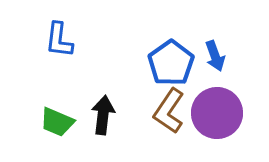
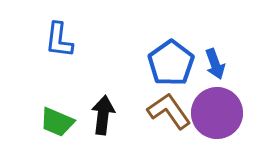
blue arrow: moved 8 px down
brown L-shape: rotated 111 degrees clockwise
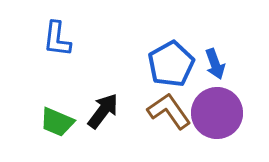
blue L-shape: moved 2 px left, 1 px up
blue pentagon: moved 1 px down; rotated 6 degrees clockwise
black arrow: moved 4 px up; rotated 30 degrees clockwise
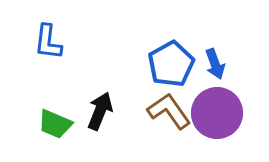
blue L-shape: moved 9 px left, 3 px down
black arrow: moved 3 px left; rotated 15 degrees counterclockwise
green trapezoid: moved 2 px left, 2 px down
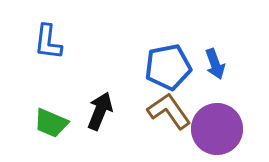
blue pentagon: moved 3 px left, 3 px down; rotated 18 degrees clockwise
purple circle: moved 16 px down
green trapezoid: moved 4 px left, 1 px up
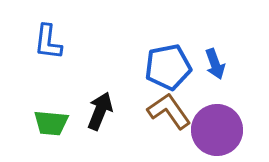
green trapezoid: rotated 18 degrees counterclockwise
purple circle: moved 1 px down
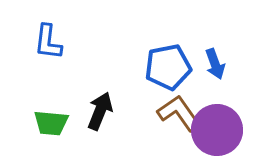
brown L-shape: moved 10 px right, 2 px down
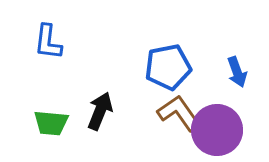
blue arrow: moved 22 px right, 8 px down
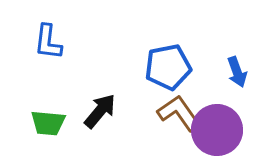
black arrow: rotated 18 degrees clockwise
green trapezoid: moved 3 px left
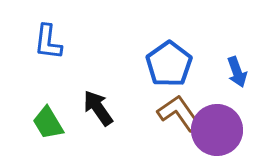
blue pentagon: moved 1 px right, 3 px up; rotated 24 degrees counterclockwise
black arrow: moved 2 px left, 3 px up; rotated 75 degrees counterclockwise
green trapezoid: rotated 54 degrees clockwise
